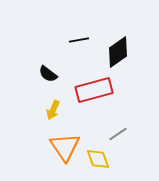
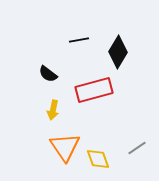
black diamond: rotated 24 degrees counterclockwise
yellow arrow: rotated 12 degrees counterclockwise
gray line: moved 19 px right, 14 px down
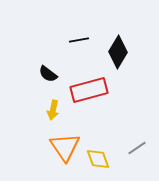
red rectangle: moved 5 px left
